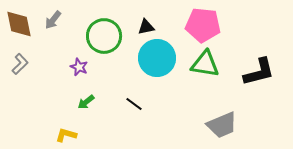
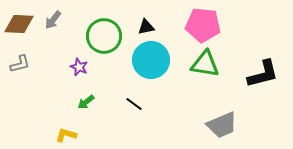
brown diamond: rotated 76 degrees counterclockwise
cyan circle: moved 6 px left, 2 px down
gray L-shape: rotated 30 degrees clockwise
black L-shape: moved 4 px right, 2 px down
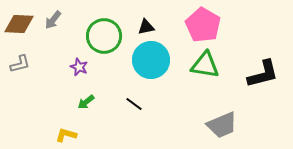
pink pentagon: rotated 24 degrees clockwise
green triangle: moved 1 px down
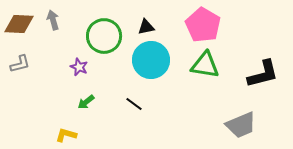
gray arrow: rotated 126 degrees clockwise
gray trapezoid: moved 19 px right
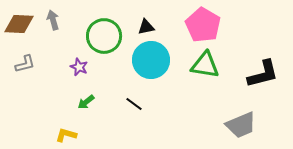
gray L-shape: moved 5 px right
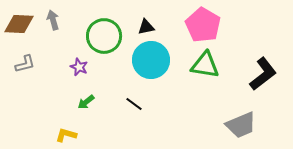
black L-shape: rotated 24 degrees counterclockwise
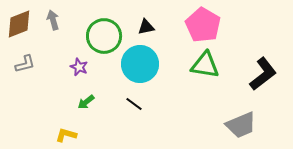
brown diamond: rotated 24 degrees counterclockwise
cyan circle: moved 11 px left, 4 px down
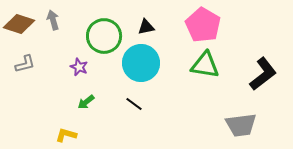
brown diamond: rotated 40 degrees clockwise
cyan circle: moved 1 px right, 1 px up
gray trapezoid: rotated 16 degrees clockwise
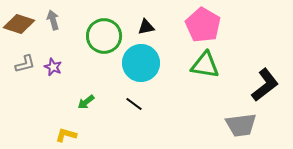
purple star: moved 26 px left
black L-shape: moved 2 px right, 11 px down
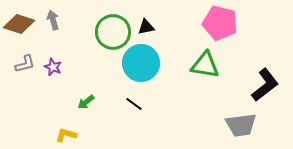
pink pentagon: moved 17 px right, 2 px up; rotated 16 degrees counterclockwise
green circle: moved 9 px right, 4 px up
